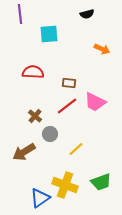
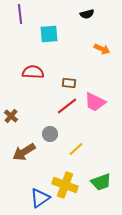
brown cross: moved 24 px left
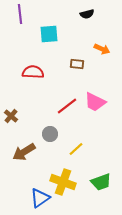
brown rectangle: moved 8 px right, 19 px up
yellow cross: moved 2 px left, 3 px up
